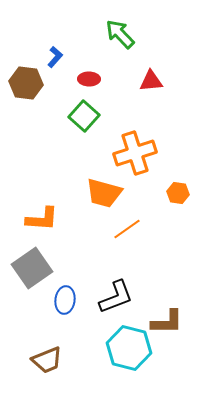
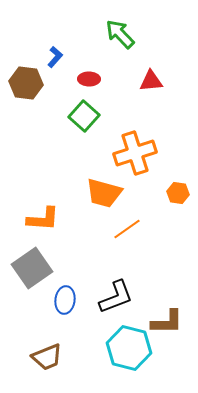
orange L-shape: moved 1 px right
brown trapezoid: moved 3 px up
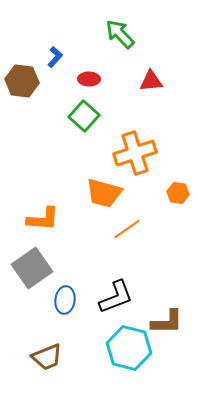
brown hexagon: moved 4 px left, 2 px up
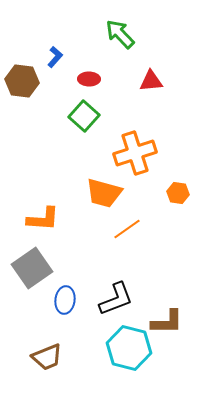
black L-shape: moved 2 px down
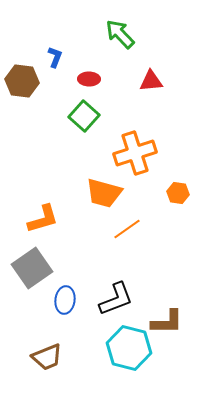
blue L-shape: rotated 20 degrees counterclockwise
orange L-shape: rotated 20 degrees counterclockwise
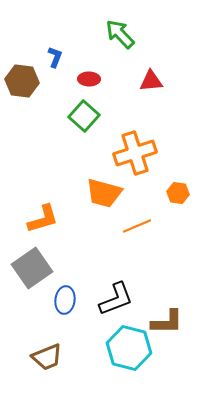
orange line: moved 10 px right, 3 px up; rotated 12 degrees clockwise
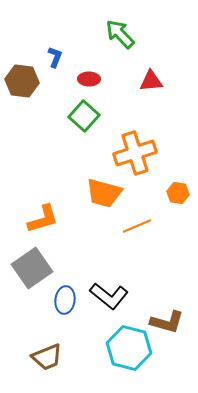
black L-shape: moved 7 px left, 3 px up; rotated 60 degrees clockwise
brown L-shape: rotated 16 degrees clockwise
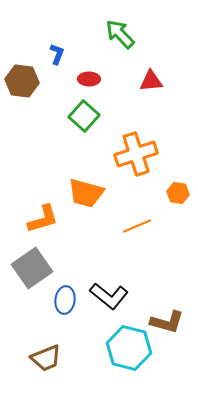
blue L-shape: moved 2 px right, 3 px up
orange cross: moved 1 px right, 1 px down
orange trapezoid: moved 18 px left
brown trapezoid: moved 1 px left, 1 px down
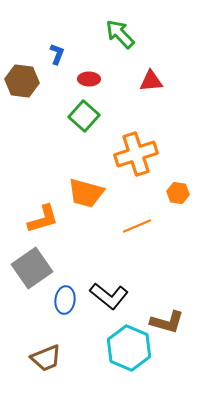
cyan hexagon: rotated 9 degrees clockwise
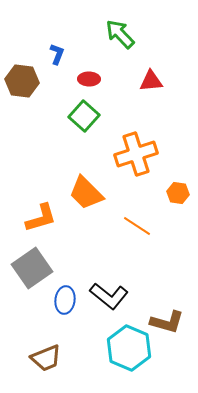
orange trapezoid: rotated 30 degrees clockwise
orange L-shape: moved 2 px left, 1 px up
orange line: rotated 56 degrees clockwise
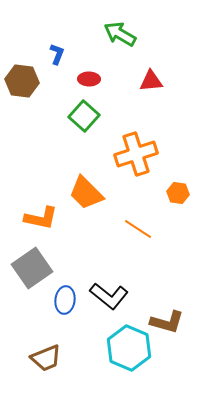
green arrow: rotated 16 degrees counterclockwise
orange L-shape: rotated 28 degrees clockwise
orange line: moved 1 px right, 3 px down
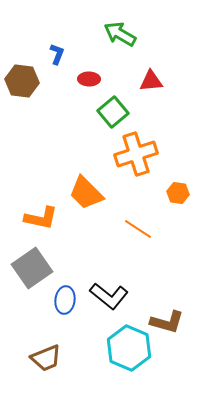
green square: moved 29 px right, 4 px up; rotated 8 degrees clockwise
